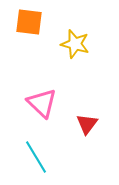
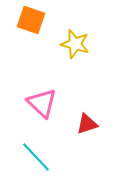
orange square: moved 2 px right, 2 px up; rotated 12 degrees clockwise
red triangle: rotated 35 degrees clockwise
cyan line: rotated 12 degrees counterclockwise
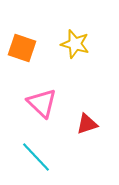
orange square: moved 9 px left, 28 px down
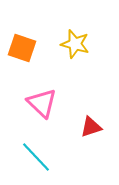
red triangle: moved 4 px right, 3 px down
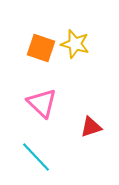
orange square: moved 19 px right
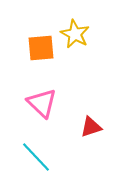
yellow star: moved 10 px up; rotated 12 degrees clockwise
orange square: rotated 24 degrees counterclockwise
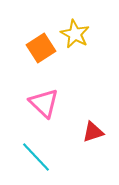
orange square: rotated 28 degrees counterclockwise
pink triangle: moved 2 px right
red triangle: moved 2 px right, 5 px down
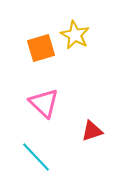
yellow star: moved 1 px down
orange square: rotated 16 degrees clockwise
red triangle: moved 1 px left, 1 px up
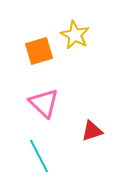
orange square: moved 2 px left, 3 px down
cyan line: moved 3 px right, 1 px up; rotated 16 degrees clockwise
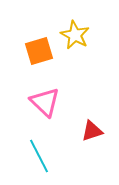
pink triangle: moved 1 px right, 1 px up
